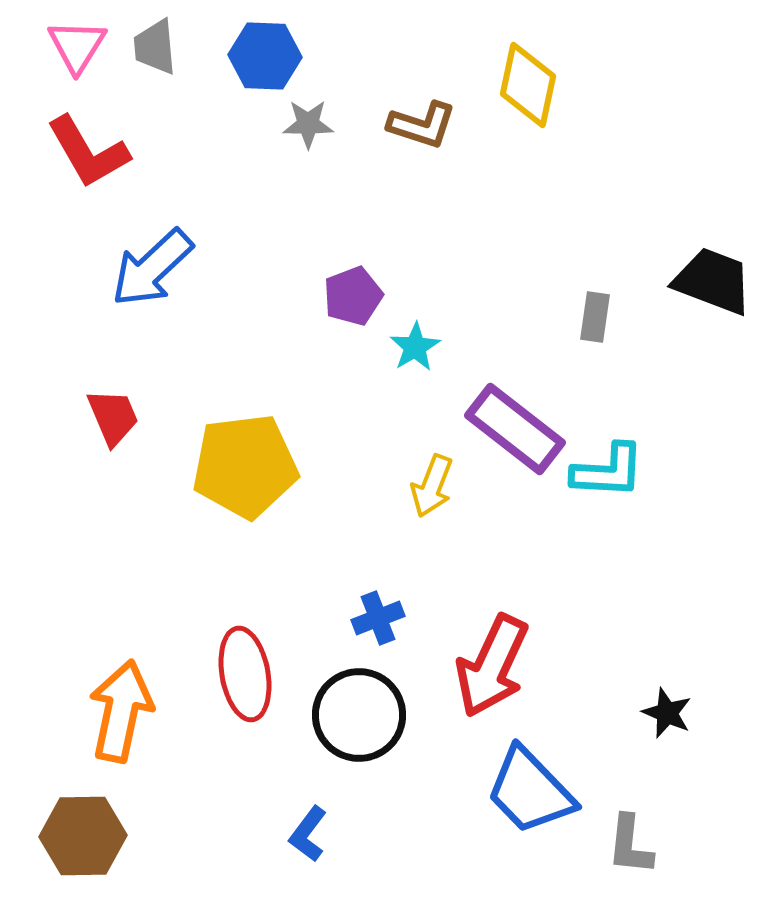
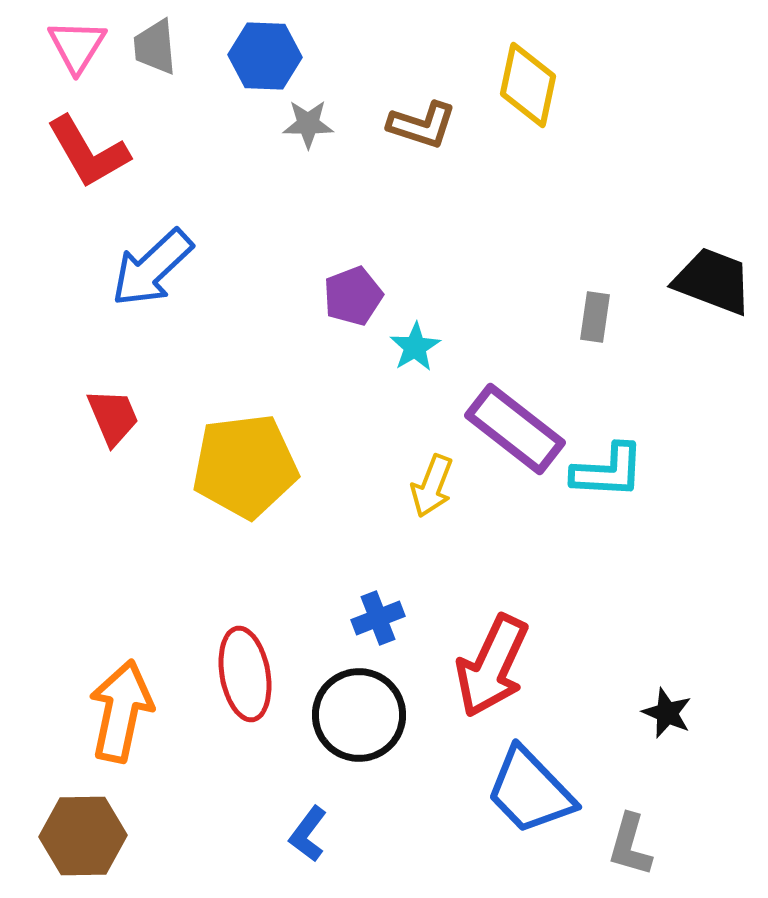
gray L-shape: rotated 10 degrees clockwise
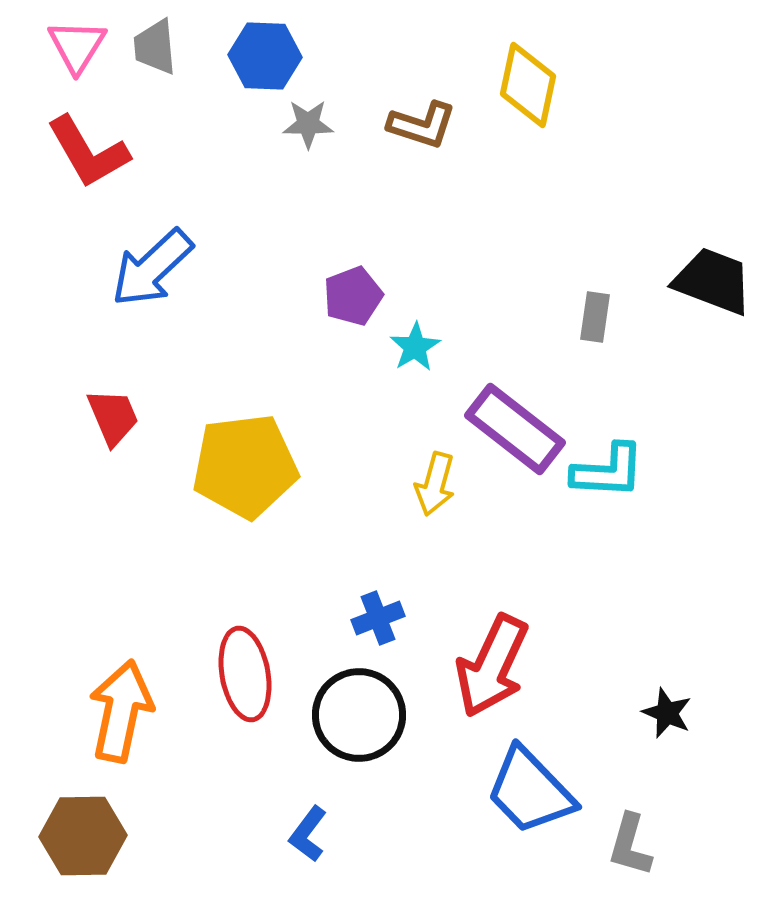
yellow arrow: moved 3 px right, 2 px up; rotated 6 degrees counterclockwise
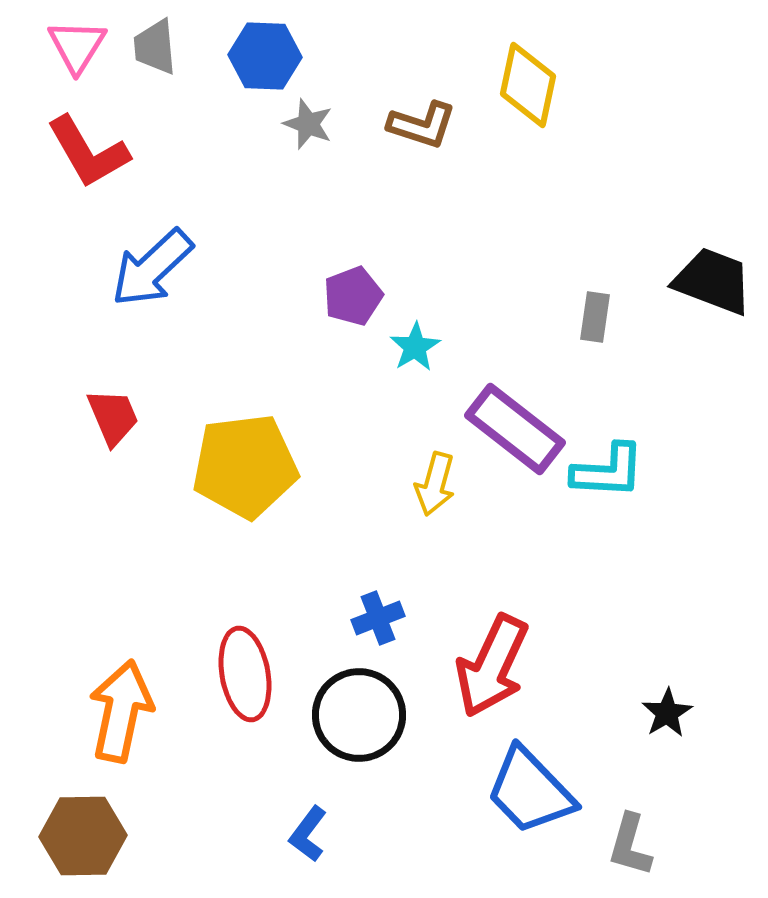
gray star: rotated 21 degrees clockwise
black star: rotated 18 degrees clockwise
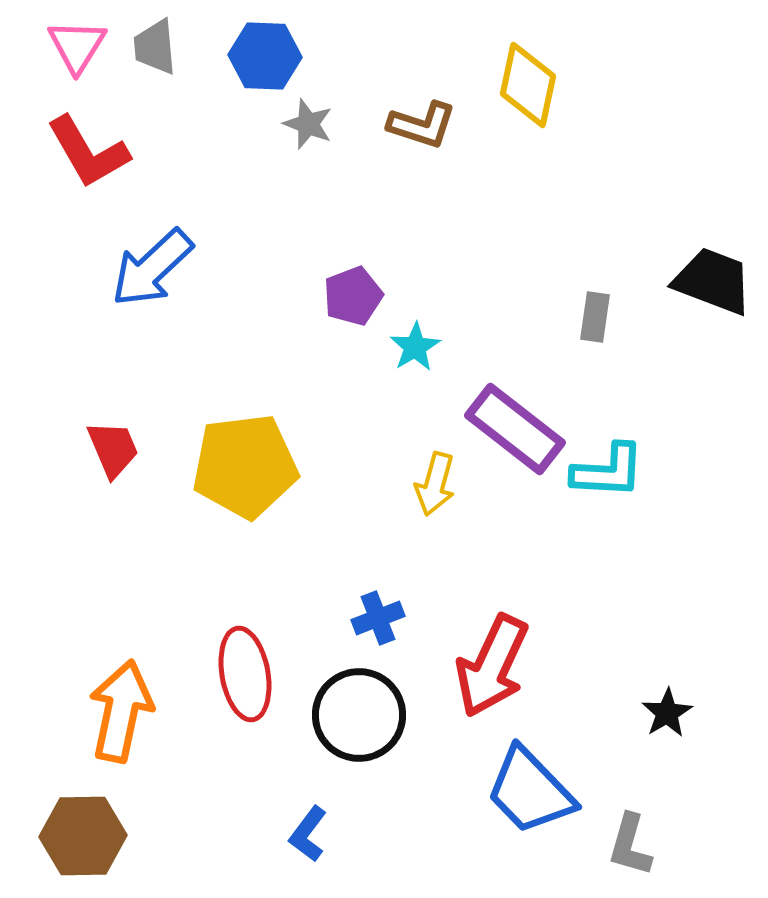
red trapezoid: moved 32 px down
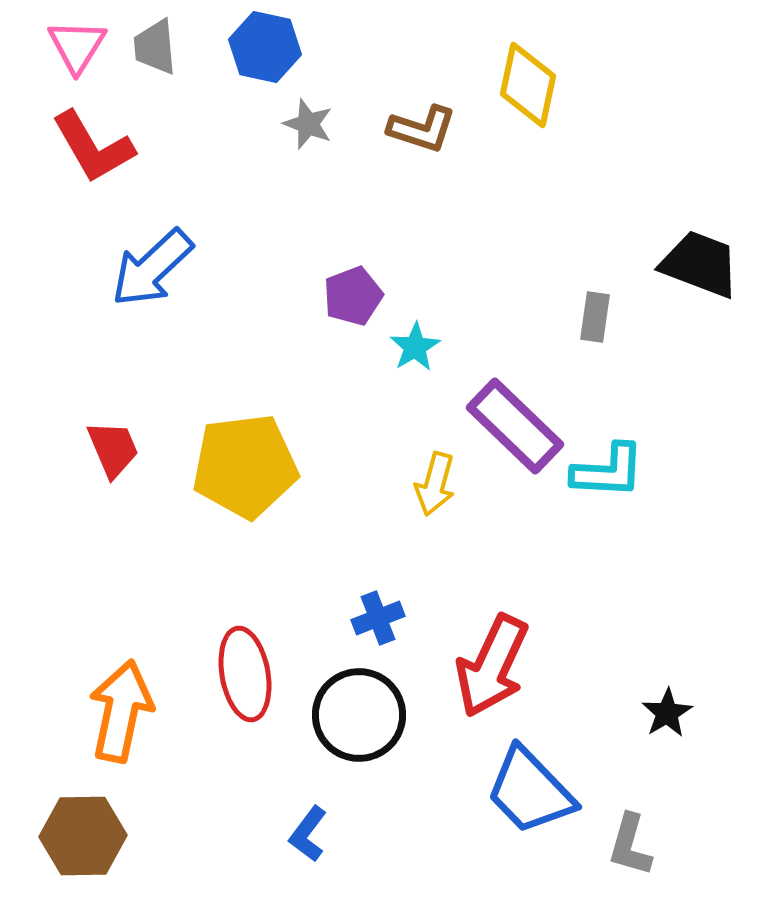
blue hexagon: moved 9 px up; rotated 10 degrees clockwise
brown L-shape: moved 4 px down
red L-shape: moved 5 px right, 5 px up
black trapezoid: moved 13 px left, 17 px up
purple rectangle: moved 3 px up; rotated 6 degrees clockwise
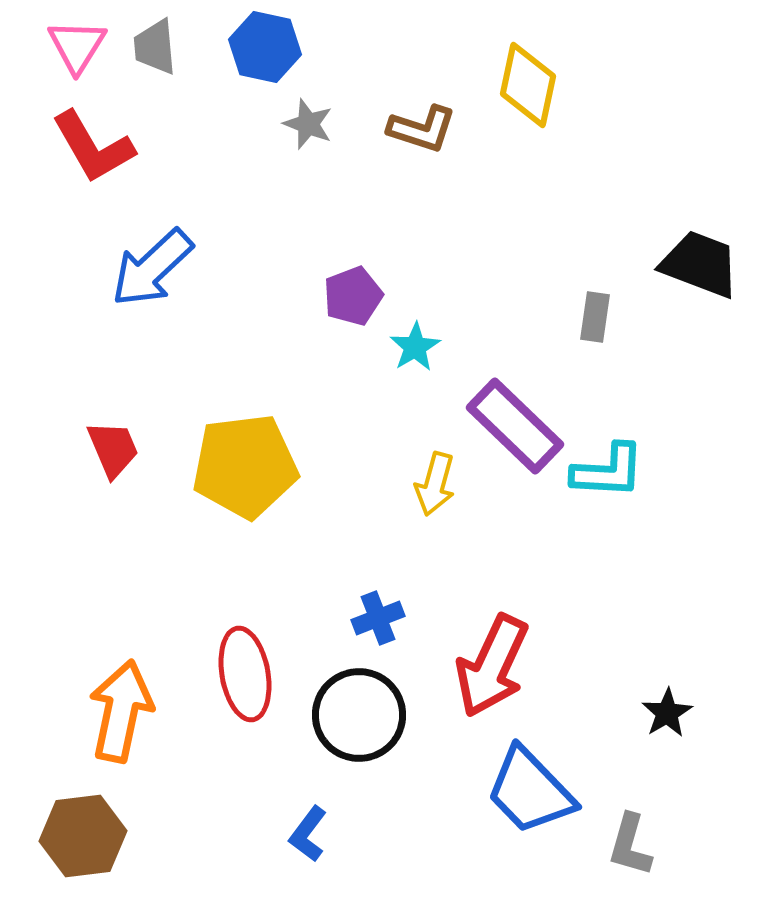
brown hexagon: rotated 6 degrees counterclockwise
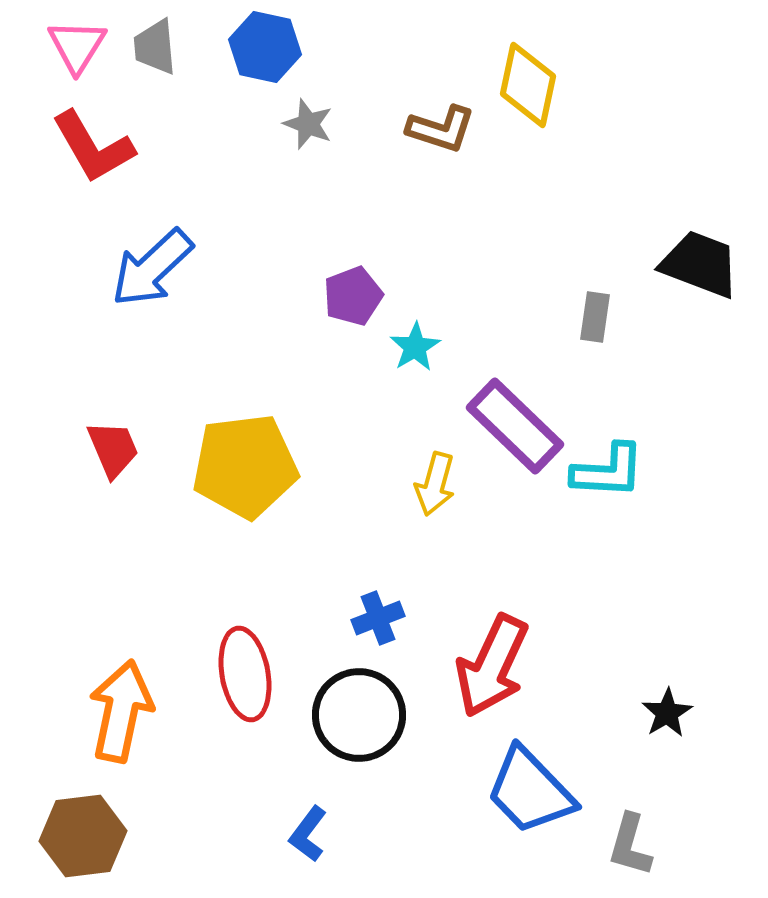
brown L-shape: moved 19 px right
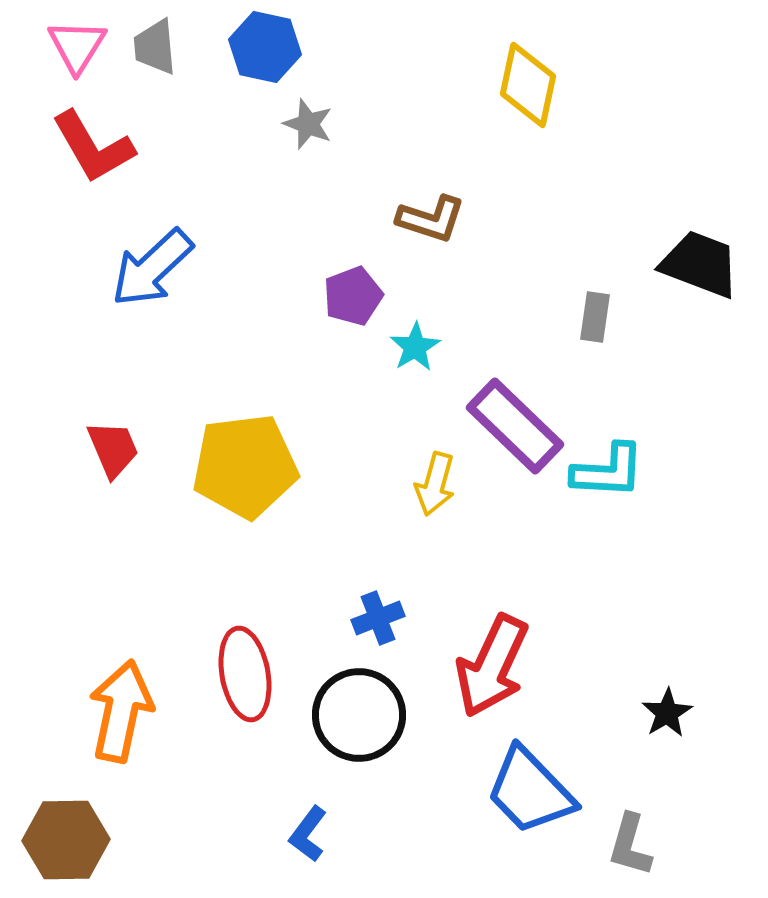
brown L-shape: moved 10 px left, 90 px down
brown hexagon: moved 17 px left, 4 px down; rotated 6 degrees clockwise
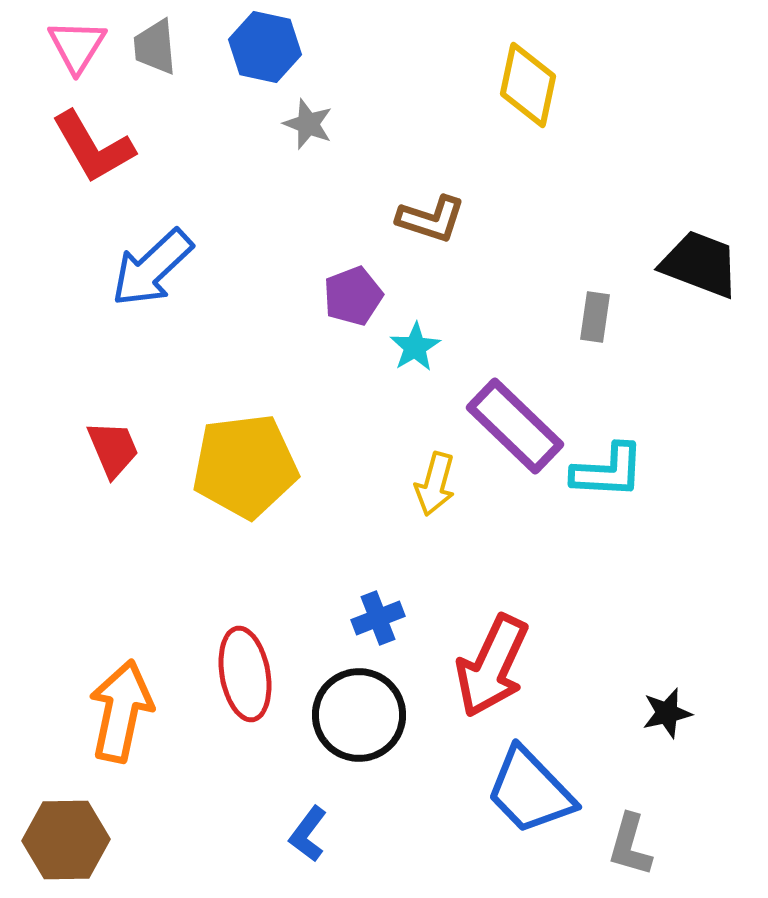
black star: rotated 18 degrees clockwise
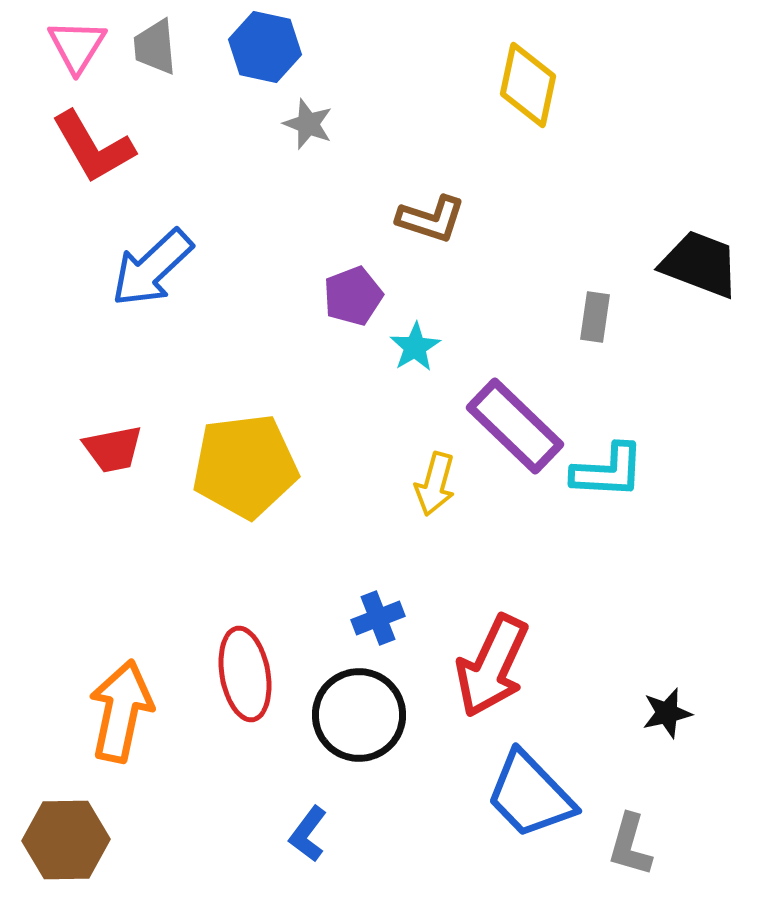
red trapezoid: rotated 102 degrees clockwise
blue trapezoid: moved 4 px down
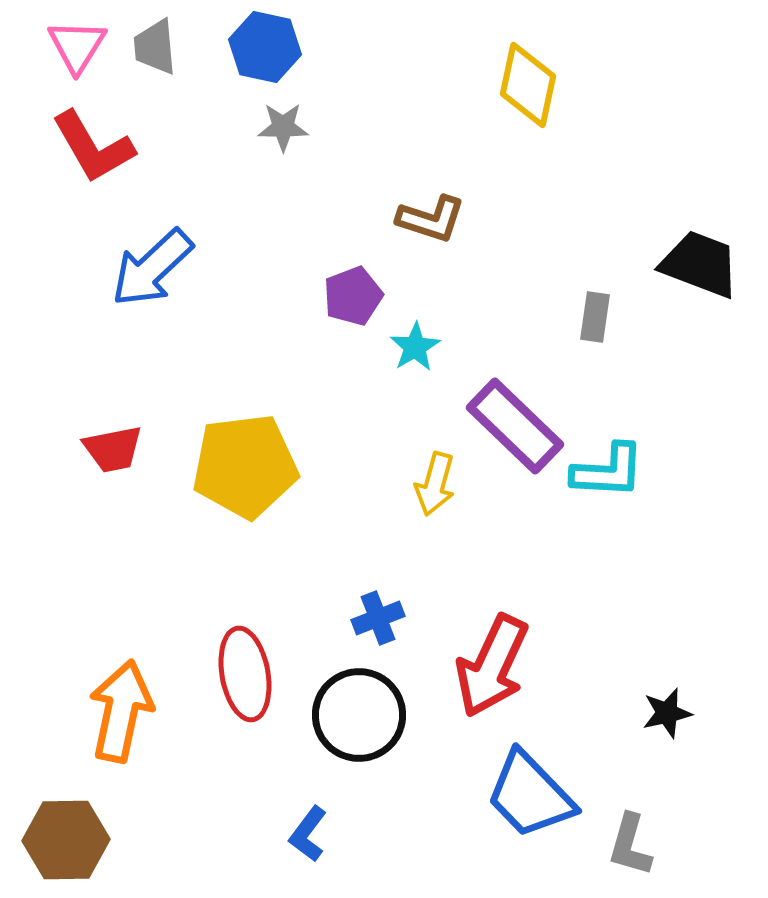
gray star: moved 25 px left, 3 px down; rotated 21 degrees counterclockwise
